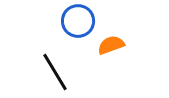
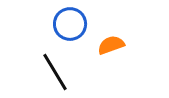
blue circle: moved 8 px left, 3 px down
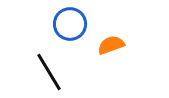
black line: moved 6 px left
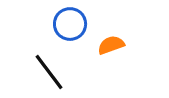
black line: rotated 6 degrees counterclockwise
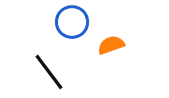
blue circle: moved 2 px right, 2 px up
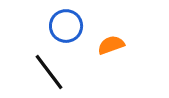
blue circle: moved 6 px left, 4 px down
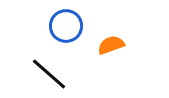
black line: moved 2 px down; rotated 12 degrees counterclockwise
